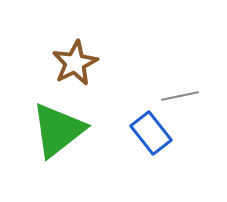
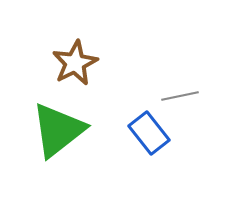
blue rectangle: moved 2 px left
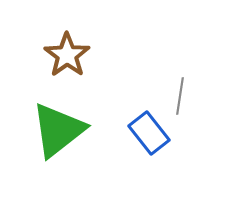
brown star: moved 8 px left, 8 px up; rotated 9 degrees counterclockwise
gray line: rotated 69 degrees counterclockwise
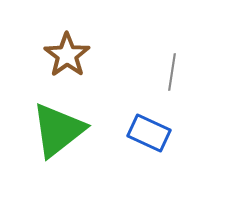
gray line: moved 8 px left, 24 px up
blue rectangle: rotated 27 degrees counterclockwise
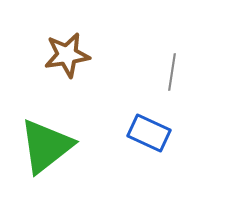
brown star: rotated 27 degrees clockwise
green triangle: moved 12 px left, 16 px down
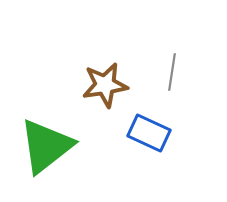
brown star: moved 38 px right, 30 px down
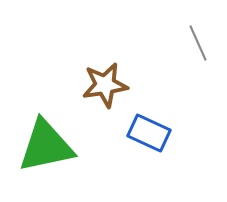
gray line: moved 26 px right, 29 px up; rotated 33 degrees counterclockwise
green triangle: rotated 26 degrees clockwise
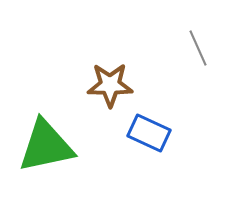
gray line: moved 5 px down
brown star: moved 5 px right; rotated 9 degrees clockwise
